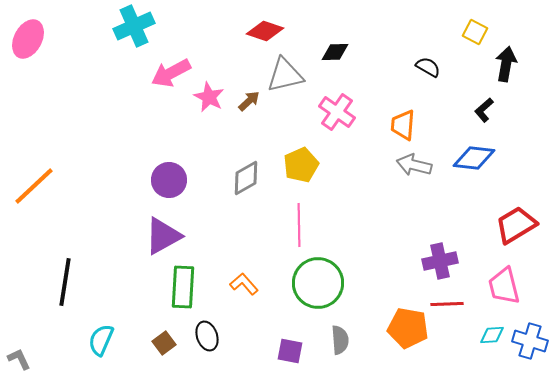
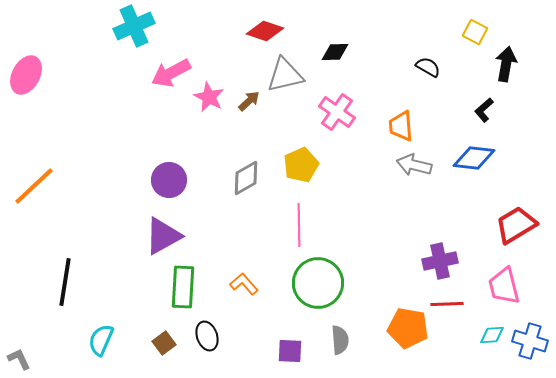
pink ellipse: moved 2 px left, 36 px down
orange trapezoid: moved 2 px left, 1 px down; rotated 8 degrees counterclockwise
purple square: rotated 8 degrees counterclockwise
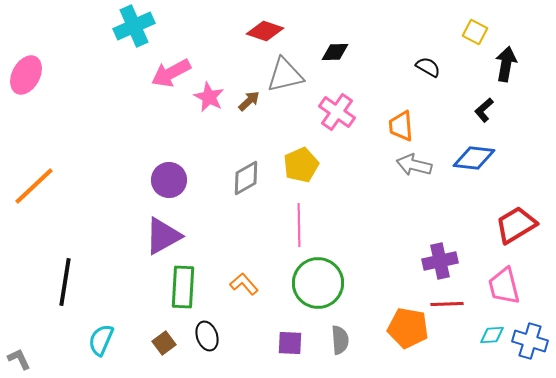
purple square: moved 8 px up
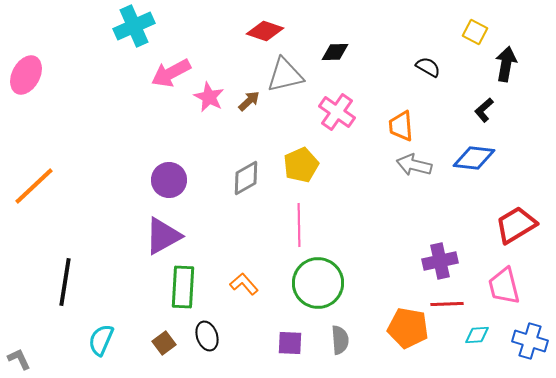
cyan diamond: moved 15 px left
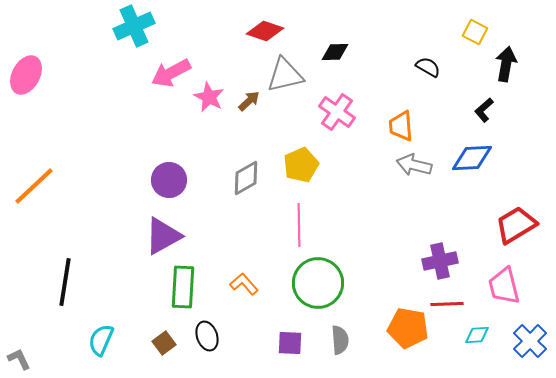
blue diamond: moved 2 px left; rotated 9 degrees counterclockwise
blue cross: rotated 28 degrees clockwise
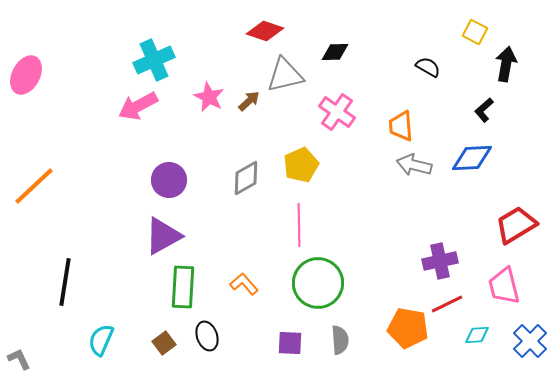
cyan cross: moved 20 px right, 34 px down
pink arrow: moved 33 px left, 33 px down
red line: rotated 24 degrees counterclockwise
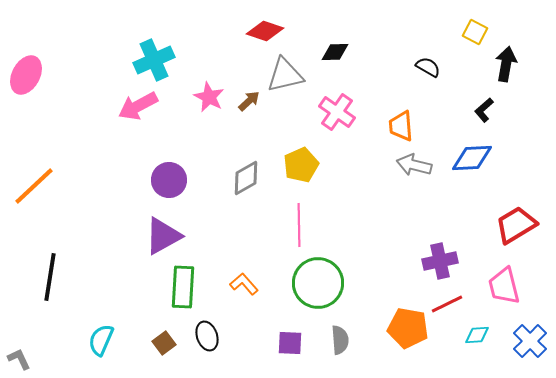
black line: moved 15 px left, 5 px up
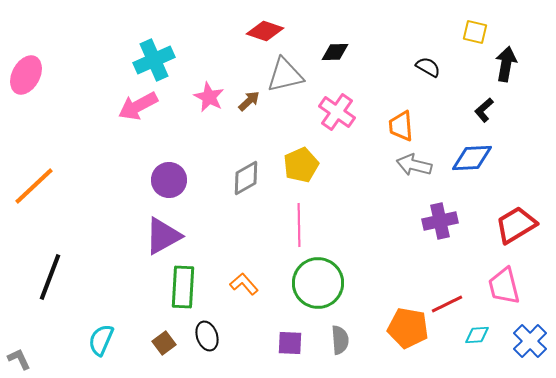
yellow square: rotated 15 degrees counterclockwise
purple cross: moved 40 px up
black line: rotated 12 degrees clockwise
